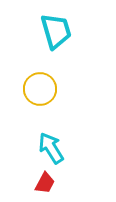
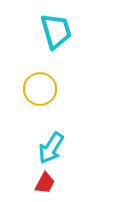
cyan arrow: rotated 116 degrees counterclockwise
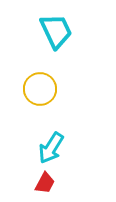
cyan trapezoid: rotated 9 degrees counterclockwise
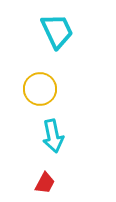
cyan trapezoid: moved 1 px right
cyan arrow: moved 2 px right, 12 px up; rotated 44 degrees counterclockwise
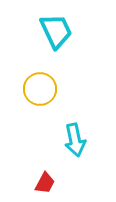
cyan trapezoid: moved 1 px left
cyan arrow: moved 22 px right, 4 px down
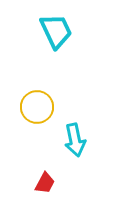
yellow circle: moved 3 px left, 18 px down
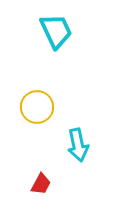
cyan arrow: moved 3 px right, 5 px down
red trapezoid: moved 4 px left, 1 px down
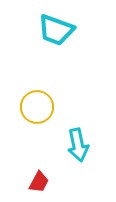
cyan trapezoid: moved 1 px up; rotated 135 degrees clockwise
red trapezoid: moved 2 px left, 2 px up
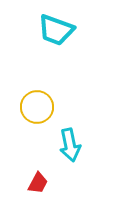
cyan arrow: moved 8 px left
red trapezoid: moved 1 px left, 1 px down
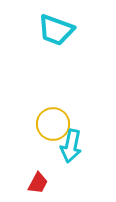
yellow circle: moved 16 px right, 17 px down
cyan arrow: moved 1 px right, 1 px down; rotated 24 degrees clockwise
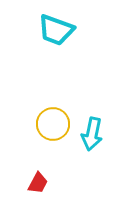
cyan arrow: moved 21 px right, 12 px up
